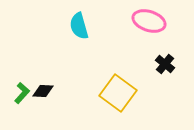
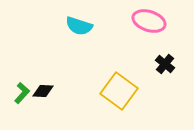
cyan semicircle: rotated 56 degrees counterclockwise
yellow square: moved 1 px right, 2 px up
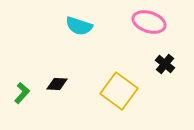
pink ellipse: moved 1 px down
black diamond: moved 14 px right, 7 px up
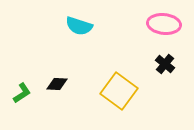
pink ellipse: moved 15 px right, 2 px down; rotated 12 degrees counterclockwise
green L-shape: rotated 15 degrees clockwise
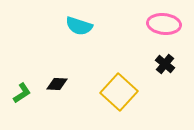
yellow square: moved 1 px down; rotated 6 degrees clockwise
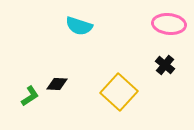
pink ellipse: moved 5 px right
black cross: moved 1 px down
green L-shape: moved 8 px right, 3 px down
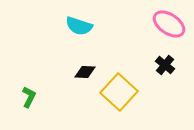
pink ellipse: rotated 28 degrees clockwise
black diamond: moved 28 px right, 12 px up
green L-shape: moved 1 px left, 1 px down; rotated 30 degrees counterclockwise
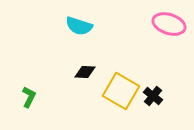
pink ellipse: rotated 16 degrees counterclockwise
black cross: moved 12 px left, 31 px down
yellow square: moved 2 px right, 1 px up; rotated 12 degrees counterclockwise
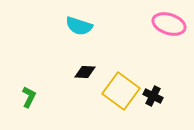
yellow square: rotated 6 degrees clockwise
black cross: rotated 12 degrees counterclockwise
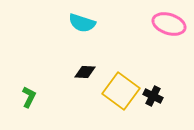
cyan semicircle: moved 3 px right, 3 px up
